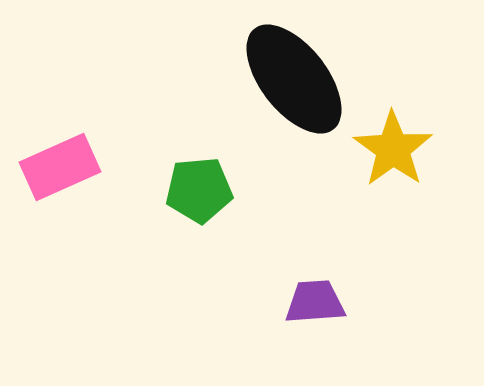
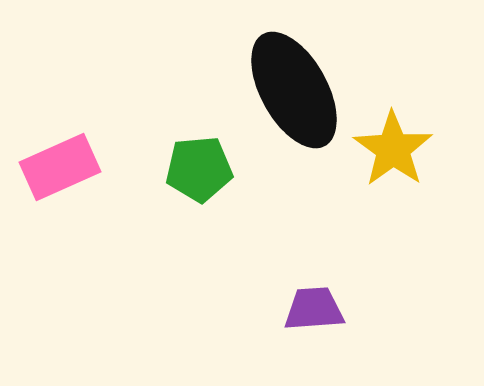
black ellipse: moved 11 px down; rotated 9 degrees clockwise
green pentagon: moved 21 px up
purple trapezoid: moved 1 px left, 7 px down
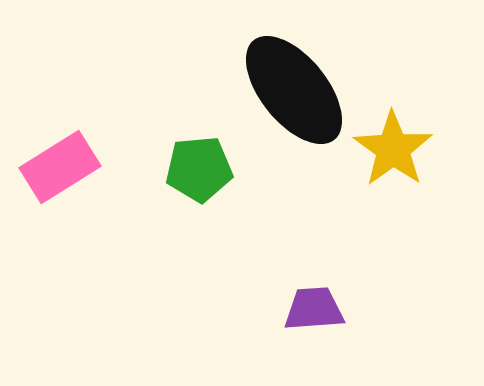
black ellipse: rotated 10 degrees counterclockwise
pink rectangle: rotated 8 degrees counterclockwise
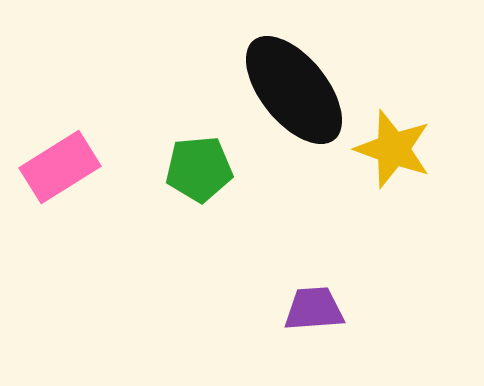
yellow star: rotated 16 degrees counterclockwise
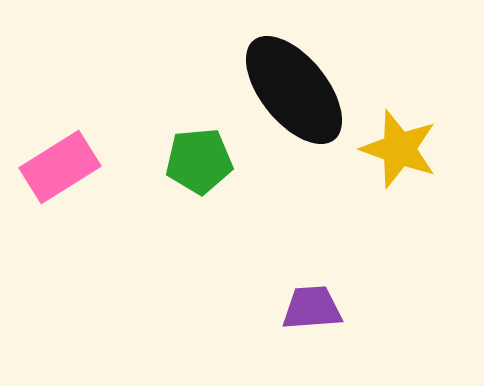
yellow star: moved 6 px right
green pentagon: moved 8 px up
purple trapezoid: moved 2 px left, 1 px up
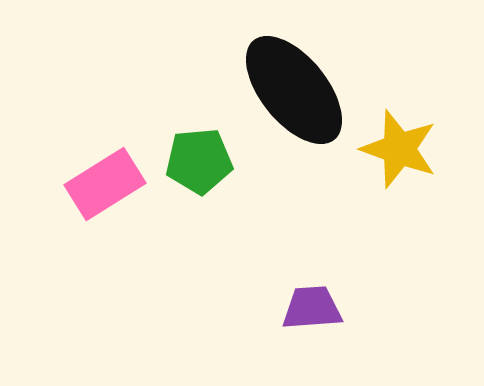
pink rectangle: moved 45 px right, 17 px down
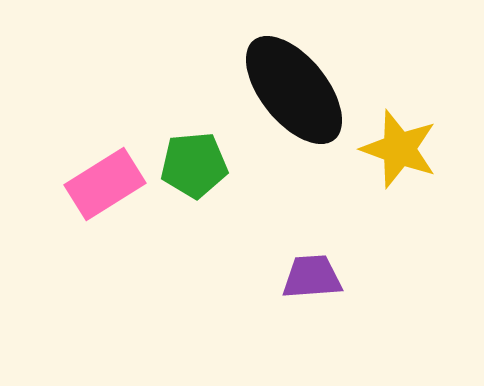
green pentagon: moved 5 px left, 4 px down
purple trapezoid: moved 31 px up
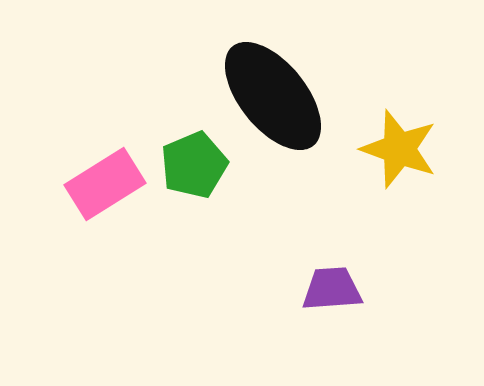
black ellipse: moved 21 px left, 6 px down
green pentagon: rotated 18 degrees counterclockwise
purple trapezoid: moved 20 px right, 12 px down
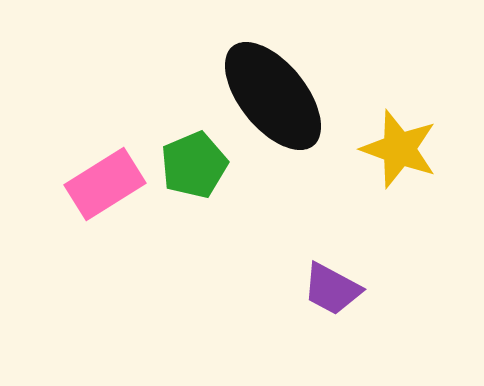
purple trapezoid: rotated 148 degrees counterclockwise
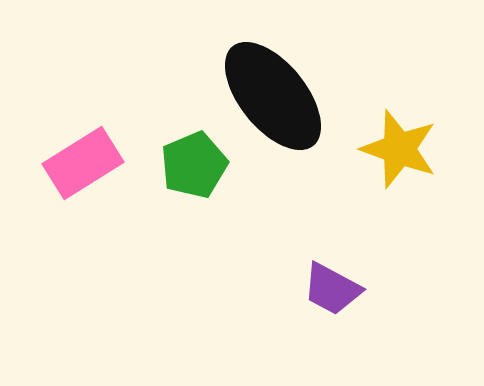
pink rectangle: moved 22 px left, 21 px up
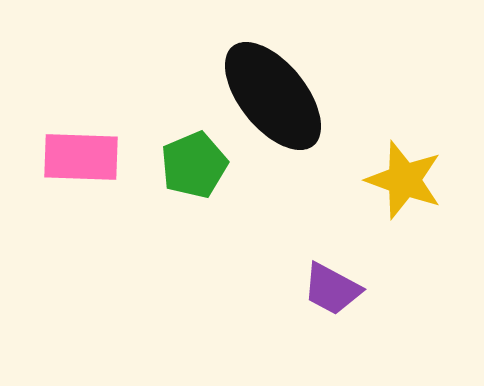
yellow star: moved 5 px right, 31 px down
pink rectangle: moved 2 px left, 6 px up; rotated 34 degrees clockwise
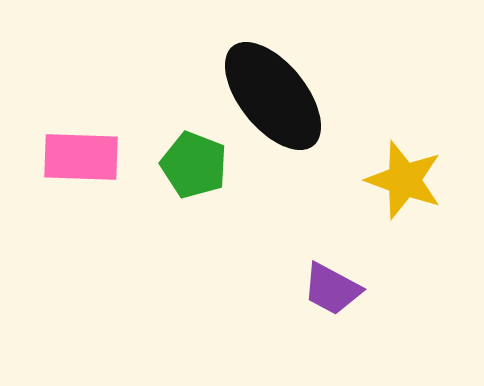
green pentagon: rotated 28 degrees counterclockwise
